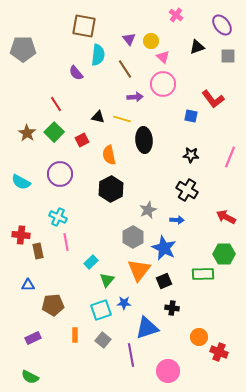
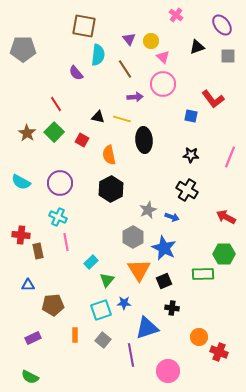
red square at (82, 140): rotated 32 degrees counterclockwise
purple circle at (60, 174): moved 9 px down
blue arrow at (177, 220): moved 5 px left, 3 px up; rotated 16 degrees clockwise
orange triangle at (139, 270): rotated 10 degrees counterclockwise
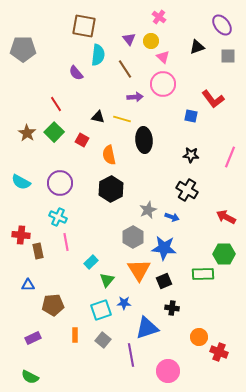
pink cross at (176, 15): moved 17 px left, 2 px down
blue star at (164, 248): rotated 20 degrees counterclockwise
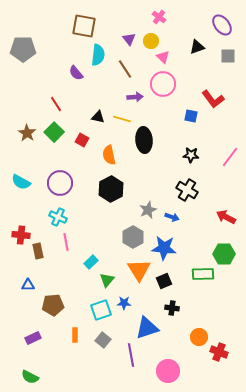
pink line at (230, 157): rotated 15 degrees clockwise
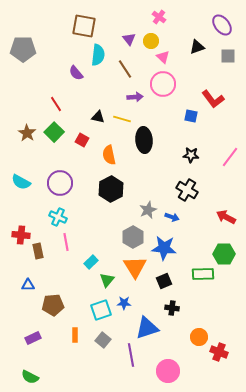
orange triangle at (139, 270): moved 4 px left, 3 px up
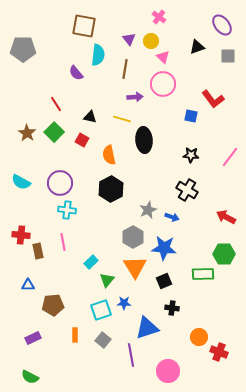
brown line at (125, 69): rotated 42 degrees clockwise
black triangle at (98, 117): moved 8 px left
cyan cross at (58, 217): moved 9 px right, 7 px up; rotated 18 degrees counterclockwise
pink line at (66, 242): moved 3 px left
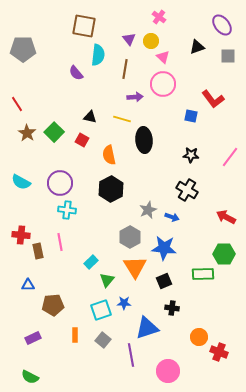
red line at (56, 104): moved 39 px left
gray hexagon at (133, 237): moved 3 px left
pink line at (63, 242): moved 3 px left
